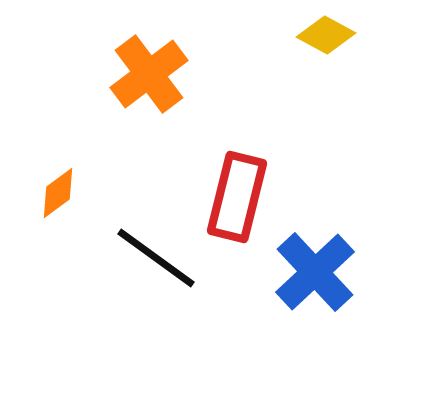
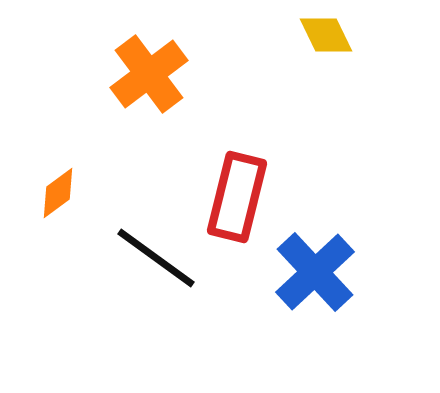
yellow diamond: rotated 36 degrees clockwise
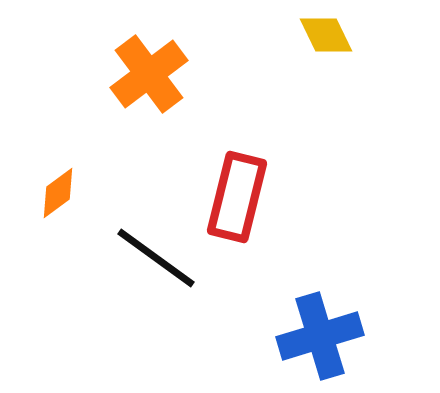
blue cross: moved 5 px right, 64 px down; rotated 26 degrees clockwise
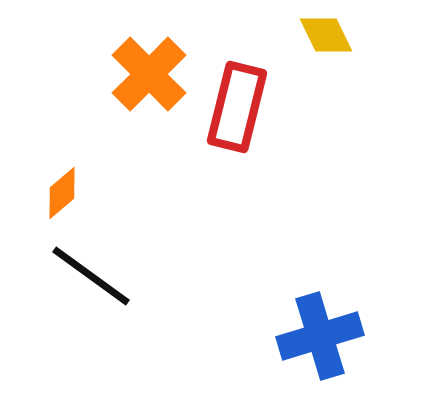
orange cross: rotated 8 degrees counterclockwise
orange diamond: moved 4 px right; rotated 4 degrees counterclockwise
red rectangle: moved 90 px up
black line: moved 65 px left, 18 px down
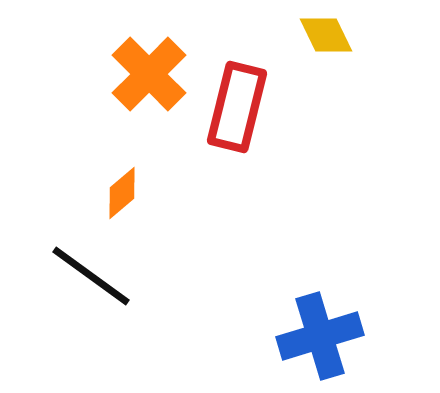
orange diamond: moved 60 px right
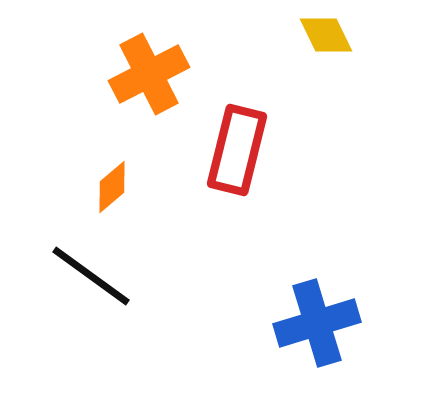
orange cross: rotated 18 degrees clockwise
red rectangle: moved 43 px down
orange diamond: moved 10 px left, 6 px up
blue cross: moved 3 px left, 13 px up
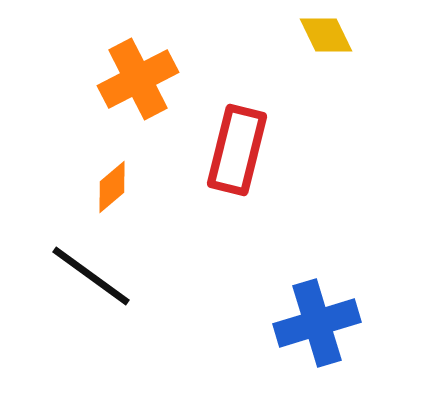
orange cross: moved 11 px left, 5 px down
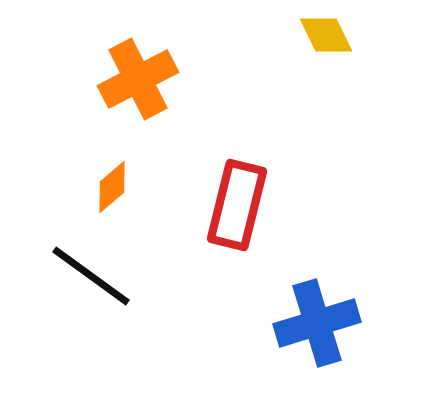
red rectangle: moved 55 px down
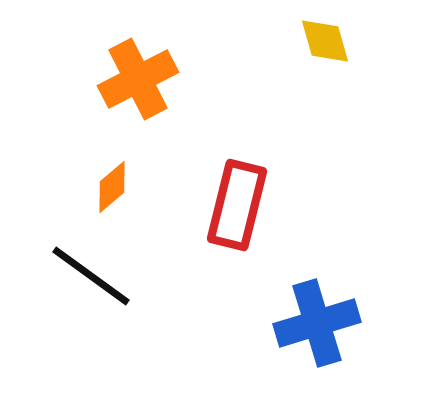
yellow diamond: moved 1 px left, 6 px down; rotated 10 degrees clockwise
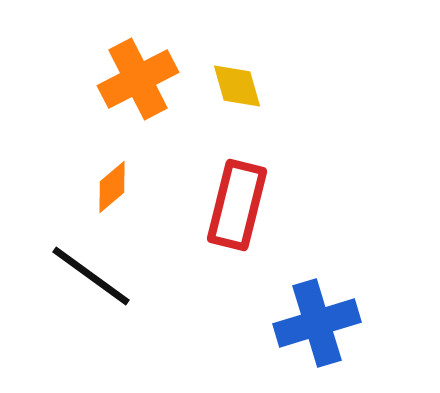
yellow diamond: moved 88 px left, 45 px down
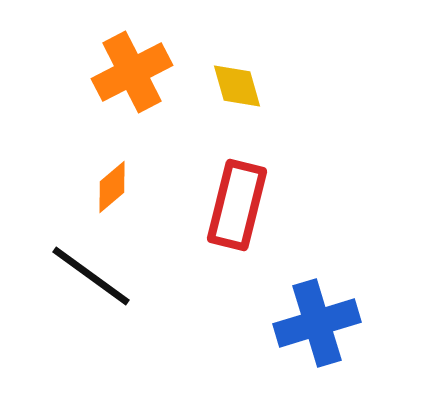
orange cross: moved 6 px left, 7 px up
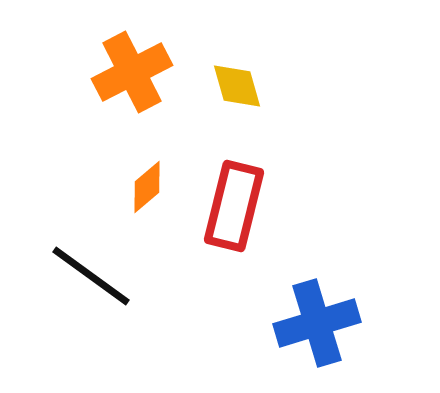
orange diamond: moved 35 px right
red rectangle: moved 3 px left, 1 px down
